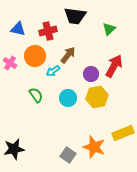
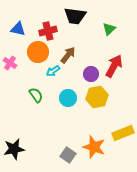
orange circle: moved 3 px right, 4 px up
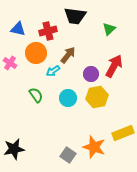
orange circle: moved 2 px left, 1 px down
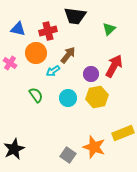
black star: rotated 15 degrees counterclockwise
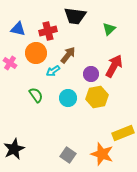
orange star: moved 8 px right, 7 px down
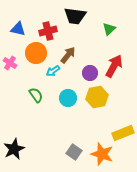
purple circle: moved 1 px left, 1 px up
gray square: moved 6 px right, 3 px up
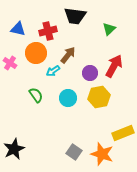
yellow hexagon: moved 2 px right
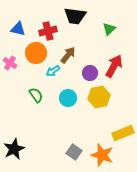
orange star: moved 1 px down
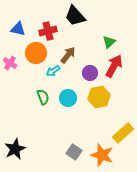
black trapezoid: rotated 40 degrees clockwise
green triangle: moved 13 px down
green semicircle: moved 7 px right, 2 px down; rotated 14 degrees clockwise
yellow rectangle: rotated 20 degrees counterclockwise
black star: moved 1 px right
